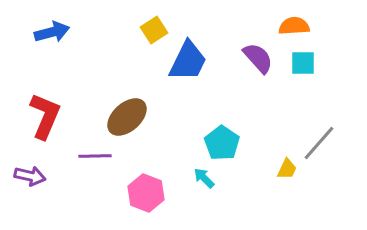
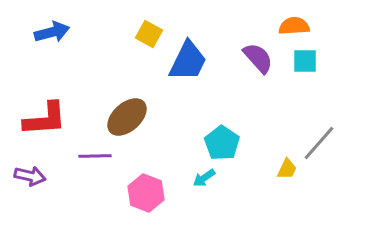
yellow square: moved 5 px left, 4 px down; rotated 28 degrees counterclockwise
cyan square: moved 2 px right, 2 px up
red L-shape: moved 3 px down; rotated 63 degrees clockwise
cyan arrow: rotated 80 degrees counterclockwise
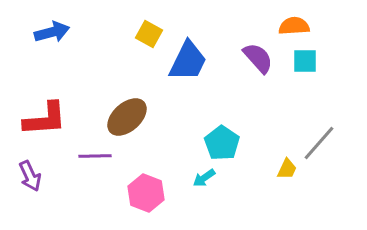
purple arrow: rotated 52 degrees clockwise
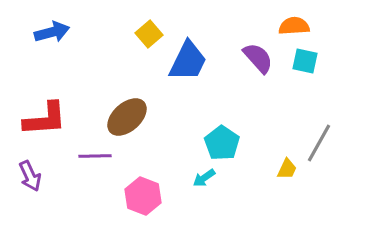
yellow square: rotated 20 degrees clockwise
cyan square: rotated 12 degrees clockwise
gray line: rotated 12 degrees counterclockwise
pink hexagon: moved 3 px left, 3 px down
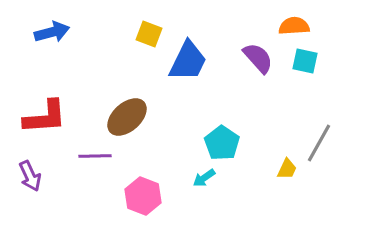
yellow square: rotated 28 degrees counterclockwise
red L-shape: moved 2 px up
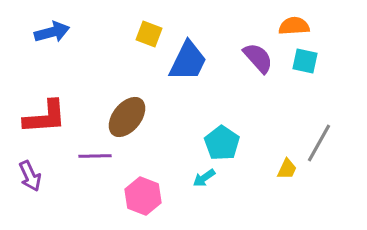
brown ellipse: rotated 9 degrees counterclockwise
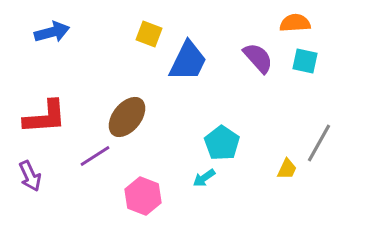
orange semicircle: moved 1 px right, 3 px up
purple line: rotated 32 degrees counterclockwise
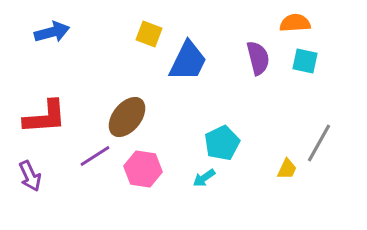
purple semicircle: rotated 28 degrees clockwise
cyan pentagon: rotated 12 degrees clockwise
pink hexagon: moved 27 px up; rotated 12 degrees counterclockwise
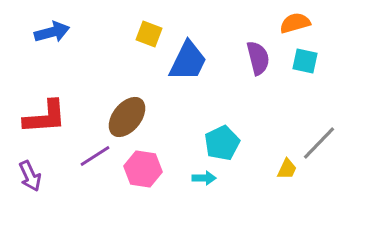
orange semicircle: rotated 12 degrees counterclockwise
gray line: rotated 15 degrees clockwise
cyan arrow: rotated 145 degrees counterclockwise
